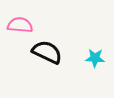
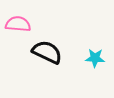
pink semicircle: moved 2 px left, 1 px up
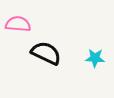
black semicircle: moved 1 px left, 1 px down
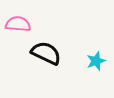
cyan star: moved 1 px right, 3 px down; rotated 24 degrees counterclockwise
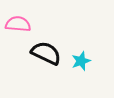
cyan star: moved 15 px left
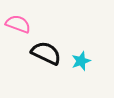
pink semicircle: rotated 15 degrees clockwise
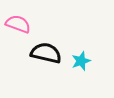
black semicircle: rotated 12 degrees counterclockwise
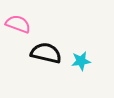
cyan star: rotated 12 degrees clockwise
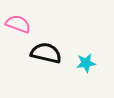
cyan star: moved 5 px right, 2 px down
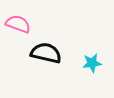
cyan star: moved 6 px right
